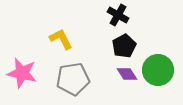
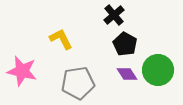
black cross: moved 4 px left; rotated 20 degrees clockwise
black pentagon: moved 1 px right, 2 px up; rotated 15 degrees counterclockwise
pink star: moved 2 px up
gray pentagon: moved 5 px right, 4 px down
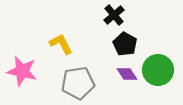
yellow L-shape: moved 5 px down
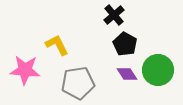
yellow L-shape: moved 4 px left, 1 px down
pink star: moved 3 px right, 1 px up; rotated 8 degrees counterclockwise
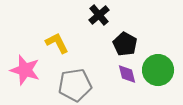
black cross: moved 15 px left
yellow L-shape: moved 2 px up
pink star: rotated 12 degrees clockwise
purple diamond: rotated 20 degrees clockwise
gray pentagon: moved 3 px left, 2 px down
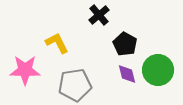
pink star: rotated 16 degrees counterclockwise
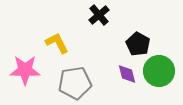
black pentagon: moved 13 px right
green circle: moved 1 px right, 1 px down
gray pentagon: moved 2 px up
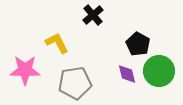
black cross: moved 6 px left
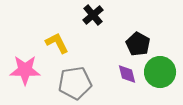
green circle: moved 1 px right, 1 px down
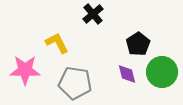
black cross: moved 1 px up
black pentagon: rotated 10 degrees clockwise
green circle: moved 2 px right
gray pentagon: rotated 16 degrees clockwise
